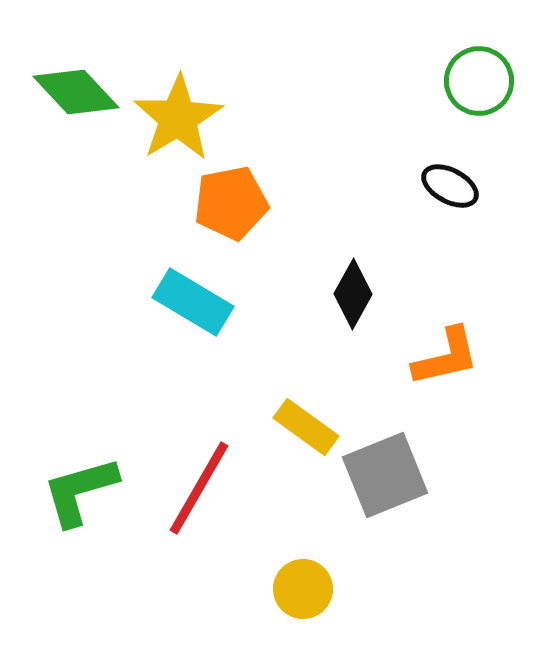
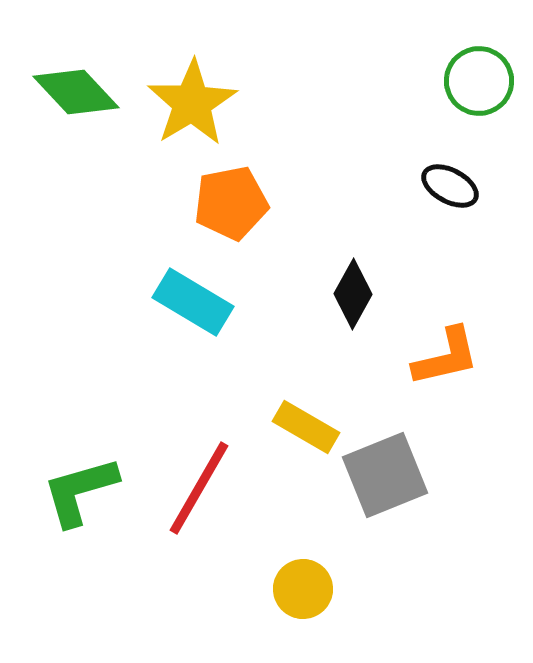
yellow star: moved 14 px right, 15 px up
yellow rectangle: rotated 6 degrees counterclockwise
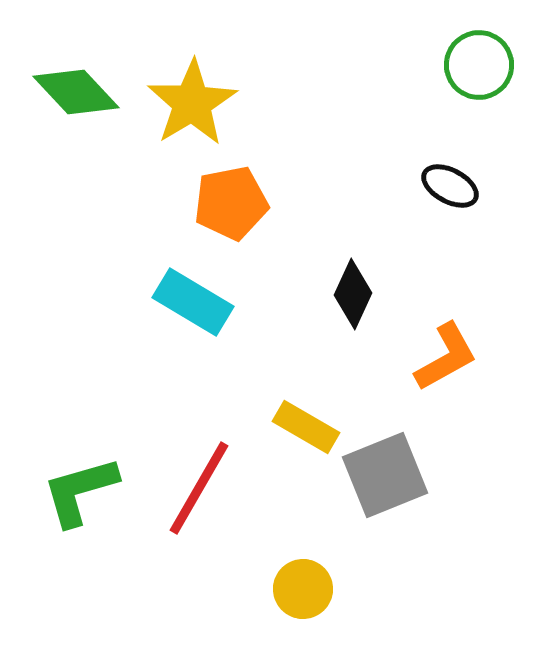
green circle: moved 16 px up
black diamond: rotated 4 degrees counterclockwise
orange L-shape: rotated 16 degrees counterclockwise
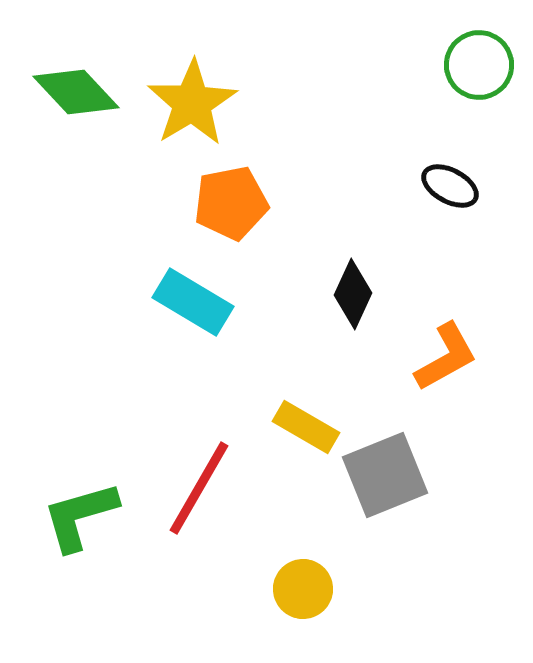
green L-shape: moved 25 px down
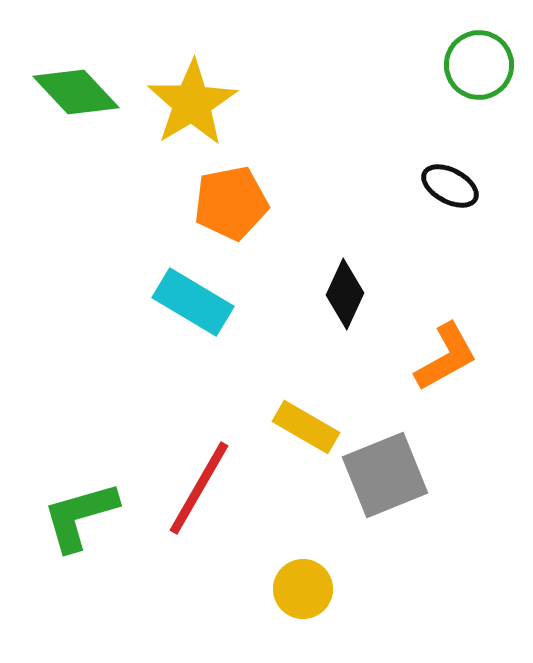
black diamond: moved 8 px left
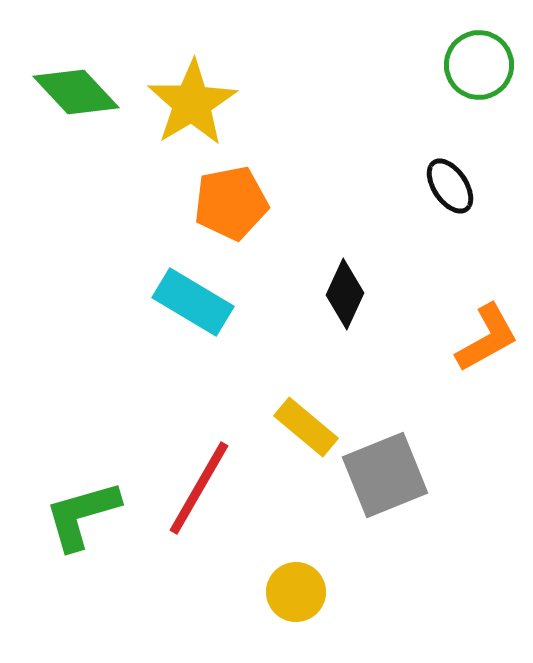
black ellipse: rotated 28 degrees clockwise
orange L-shape: moved 41 px right, 19 px up
yellow rectangle: rotated 10 degrees clockwise
green L-shape: moved 2 px right, 1 px up
yellow circle: moved 7 px left, 3 px down
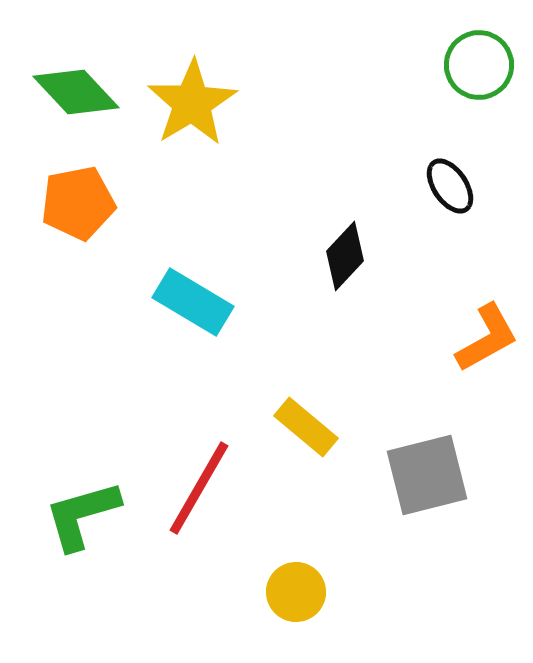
orange pentagon: moved 153 px left
black diamond: moved 38 px up; rotated 18 degrees clockwise
gray square: moved 42 px right; rotated 8 degrees clockwise
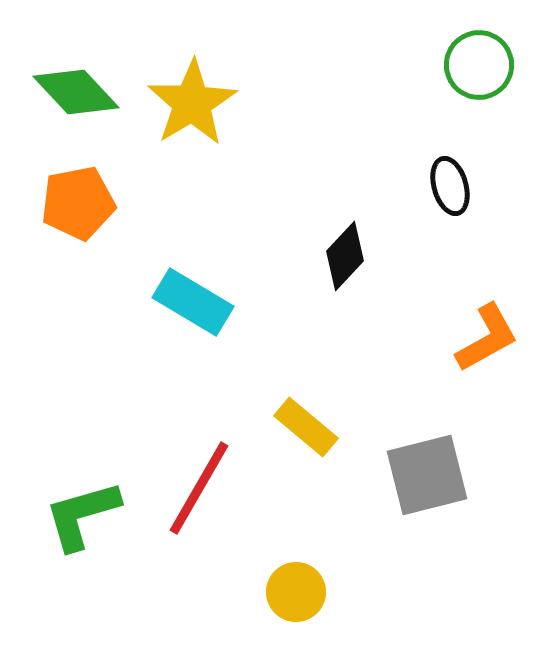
black ellipse: rotated 18 degrees clockwise
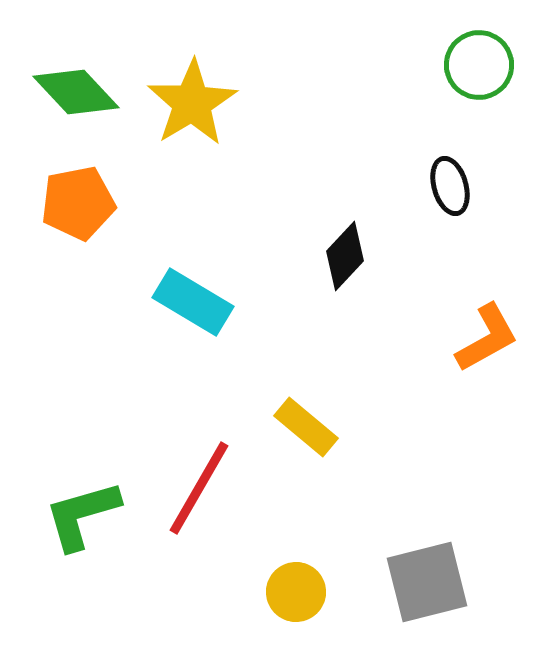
gray square: moved 107 px down
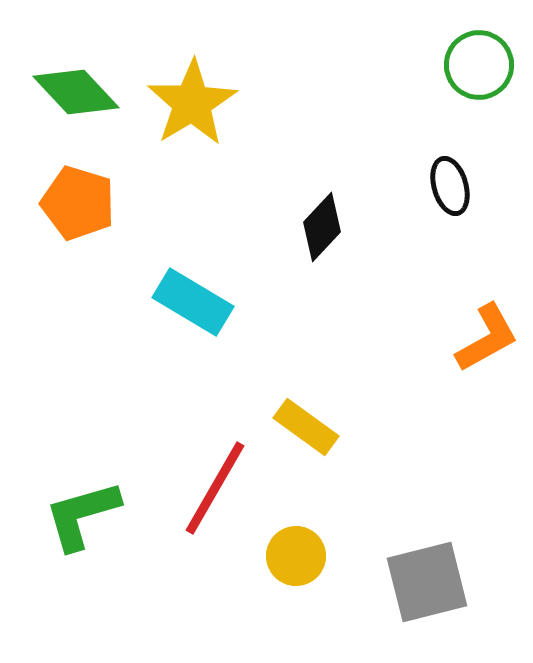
orange pentagon: rotated 28 degrees clockwise
black diamond: moved 23 px left, 29 px up
yellow rectangle: rotated 4 degrees counterclockwise
red line: moved 16 px right
yellow circle: moved 36 px up
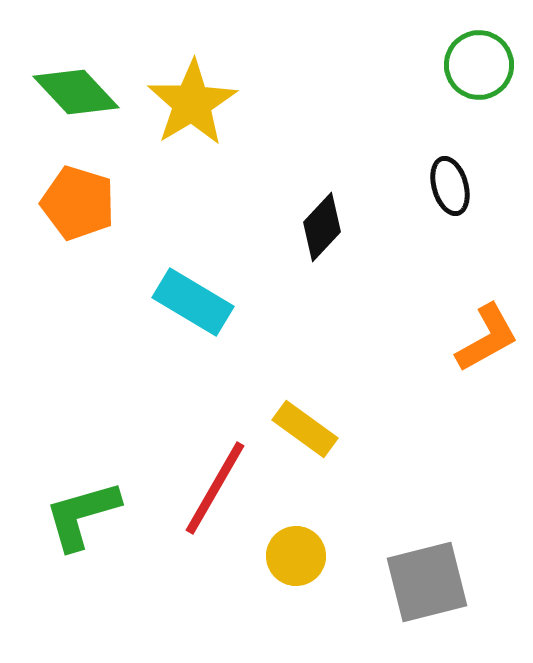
yellow rectangle: moved 1 px left, 2 px down
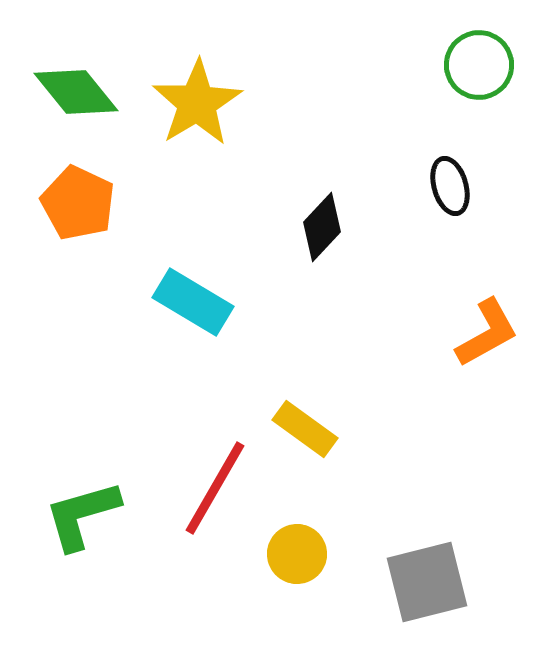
green diamond: rotated 4 degrees clockwise
yellow star: moved 5 px right
orange pentagon: rotated 8 degrees clockwise
orange L-shape: moved 5 px up
yellow circle: moved 1 px right, 2 px up
